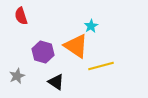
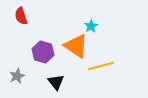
black triangle: rotated 18 degrees clockwise
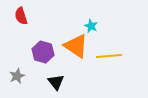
cyan star: rotated 16 degrees counterclockwise
yellow line: moved 8 px right, 10 px up; rotated 10 degrees clockwise
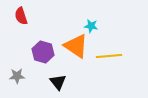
cyan star: rotated 16 degrees counterclockwise
gray star: rotated 21 degrees clockwise
black triangle: moved 2 px right
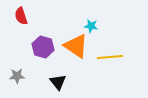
purple hexagon: moved 5 px up
yellow line: moved 1 px right, 1 px down
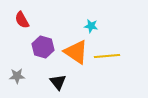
red semicircle: moved 1 px right, 4 px down; rotated 12 degrees counterclockwise
orange triangle: moved 6 px down
yellow line: moved 3 px left, 1 px up
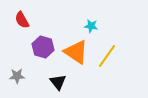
yellow line: rotated 50 degrees counterclockwise
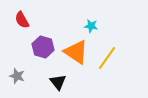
yellow line: moved 2 px down
gray star: rotated 21 degrees clockwise
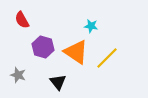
yellow line: rotated 10 degrees clockwise
gray star: moved 1 px right, 1 px up
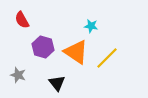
black triangle: moved 1 px left, 1 px down
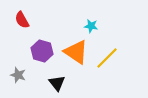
purple hexagon: moved 1 px left, 4 px down
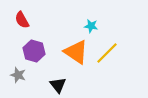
purple hexagon: moved 8 px left
yellow line: moved 5 px up
black triangle: moved 1 px right, 2 px down
